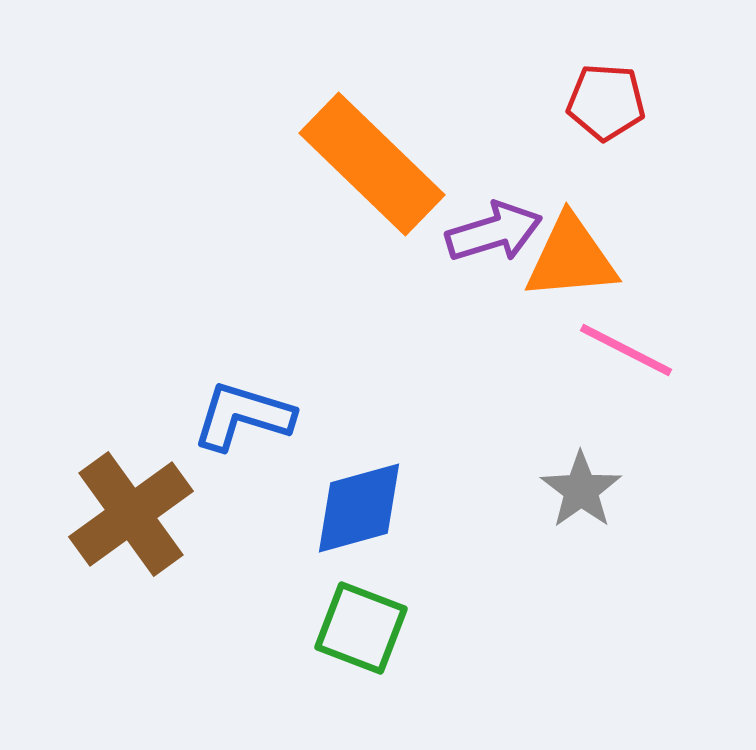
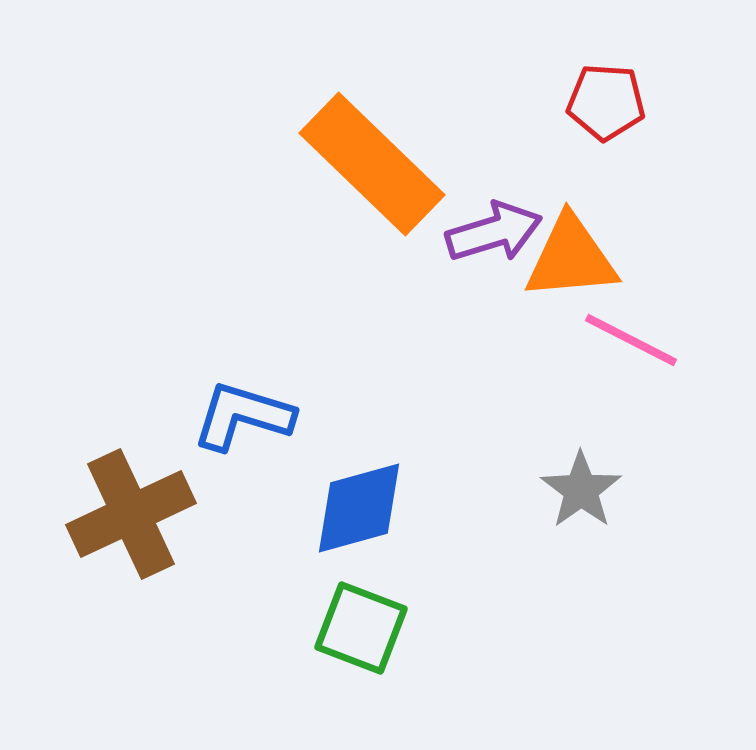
pink line: moved 5 px right, 10 px up
brown cross: rotated 11 degrees clockwise
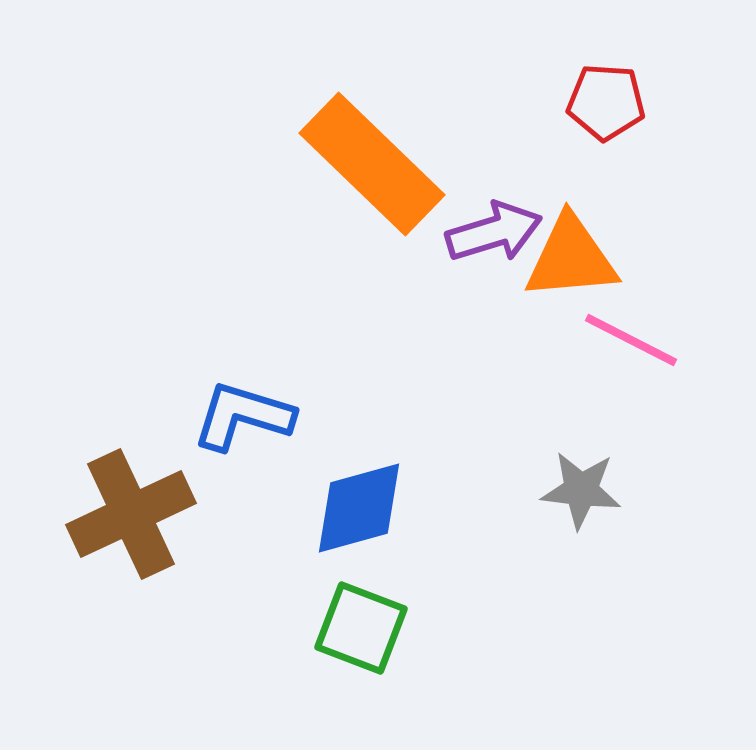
gray star: rotated 30 degrees counterclockwise
